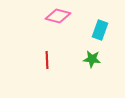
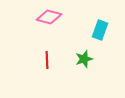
pink diamond: moved 9 px left, 1 px down
green star: moved 8 px left; rotated 24 degrees counterclockwise
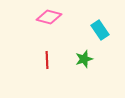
cyan rectangle: rotated 54 degrees counterclockwise
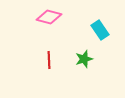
red line: moved 2 px right
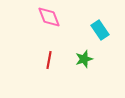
pink diamond: rotated 55 degrees clockwise
red line: rotated 12 degrees clockwise
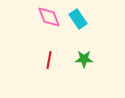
cyan rectangle: moved 22 px left, 11 px up
green star: rotated 18 degrees clockwise
